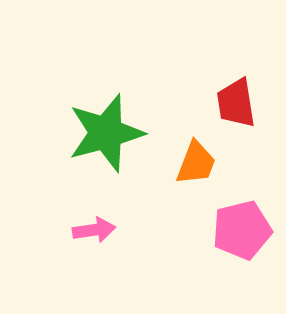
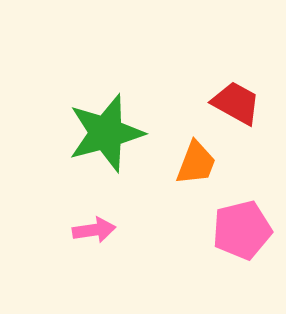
red trapezoid: rotated 128 degrees clockwise
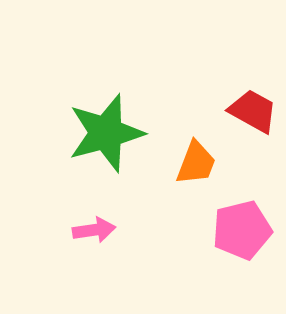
red trapezoid: moved 17 px right, 8 px down
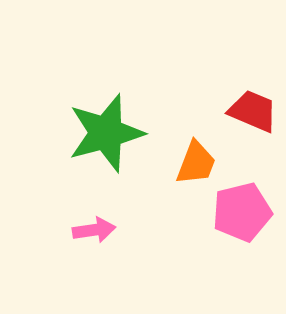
red trapezoid: rotated 6 degrees counterclockwise
pink pentagon: moved 18 px up
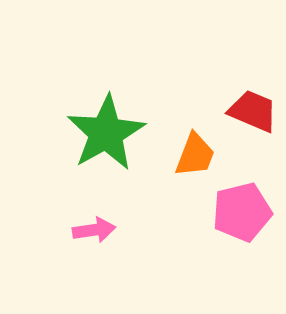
green star: rotated 14 degrees counterclockwise
orange trapezoid: moved 1 px left, 8 px up
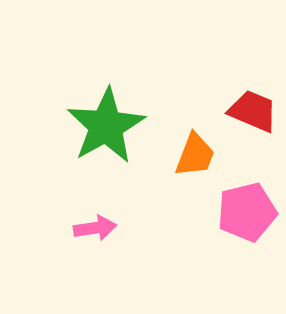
green star: moved 7 px up
pink pentagon: moved 5 px right
pink arrow: moved 1 px right, 2 px up
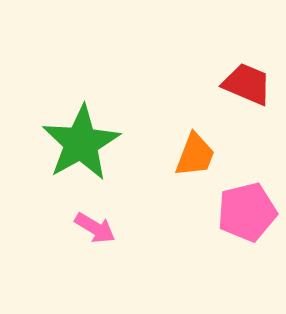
red trapezoid: moved 6 px left, 27 px up
green star: moved 25 px left, 17 px down
pink arrow: rotated 39 degrees clockwise
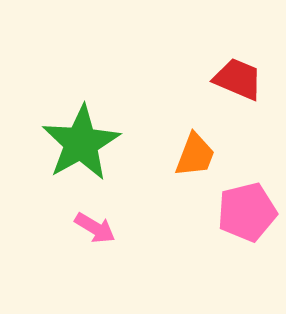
red trapezoid: moved 9 px left, 5 px up
